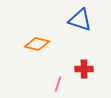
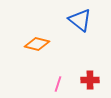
blue triangle: rotated 20 degrees clockwise
red cross: moved 6 px right, 11 px down
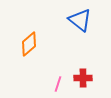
orange diamond: moved 8 px left; rotated 55 degrees counterclockwise
red cross: moved 7 px left, 2 px up
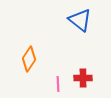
orange diamond: moved 15 px down; rotated 15 degrees counterclockwise
pink line: rotated 21 degrees counterclockwise
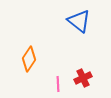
blue triangle: moved 1 px left, 1 px down
red cross: rotated 24 degrees counterclockwise
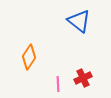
orange diamond: moved 2 px up
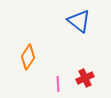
orange diamond: moved 1 px left
red cross: moved 2 px right
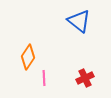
pink line: moved 14 px left, 6 px up
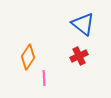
blue triangle: moved 4 px right, 3 px down
red cross: moved 6 px left, 22 px up
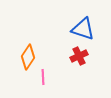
blue triangle: moved 5 px down; rotated 20 degrees counterclockwise
pink line: moved 1 px left, 1 px up
